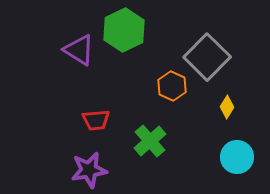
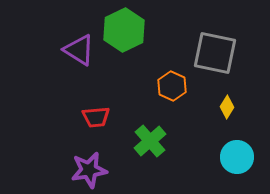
gray square: moved 8 px right, 4 px up; rotated 33 degrees counterclockwise
red trapezoid: moved 3 px up
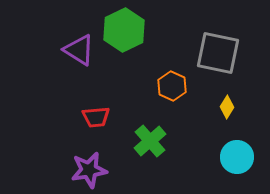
gray square: moved 3 px right
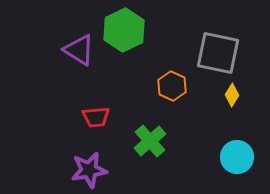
yellow diamond: moved 5 px right, 12 px up
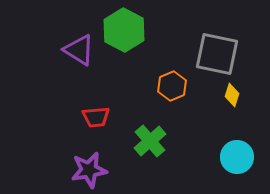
green hexagon: rotated 6 degrees counterclockwise
gray square: moved 1 px left, 1 px down
orange hexagon: rotated 12 degrees clockwise
yellow diamond: rotated 15 degrees counterclockwise
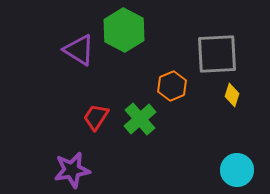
gray square: rotated 15 degrees counterclockwise
red trapezoid: rotated 128 degrees clockwise
green cross: moved 10 px left, 22 px up
cyan circle: moved 13 px down
purple star: moved 17 px left
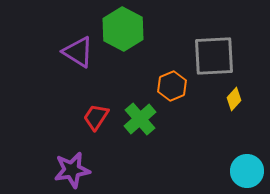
green hexagon: moved 1 px left, 1 px up
purple triangle: moved 1 px left, 2 px down
gray square: moved 3 px left, 2 px down
yellow diamond: moved 2 px right, 4 px down; rotated 25 degrees clockwise
cyan circle: moved 10 px right, 1 px down
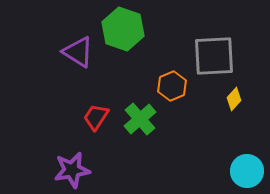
green hexagon: rotated 9 degrees counterclockwise
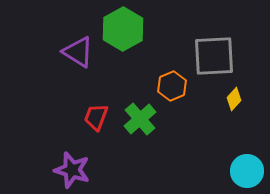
green hexagon: rotated 12 degrees clockwise
red trapezoid: rotated 12 degrees counterclockwise
purple star: rotated 27 degrees clockwise
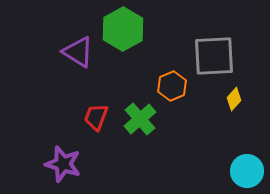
purple star: moved 9 px left, 6 px up
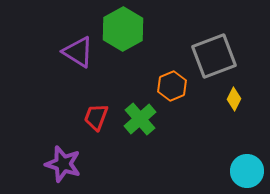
gray square: rotated 18 degrees counterclockwise
yellow diamond: rotated 15 degrees counterclockwise
